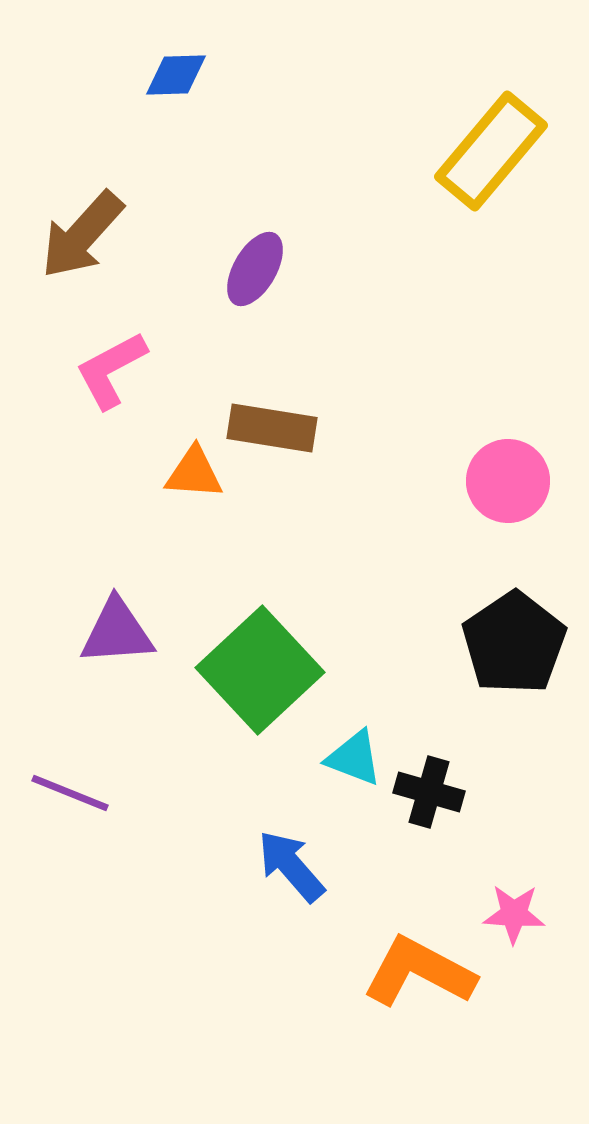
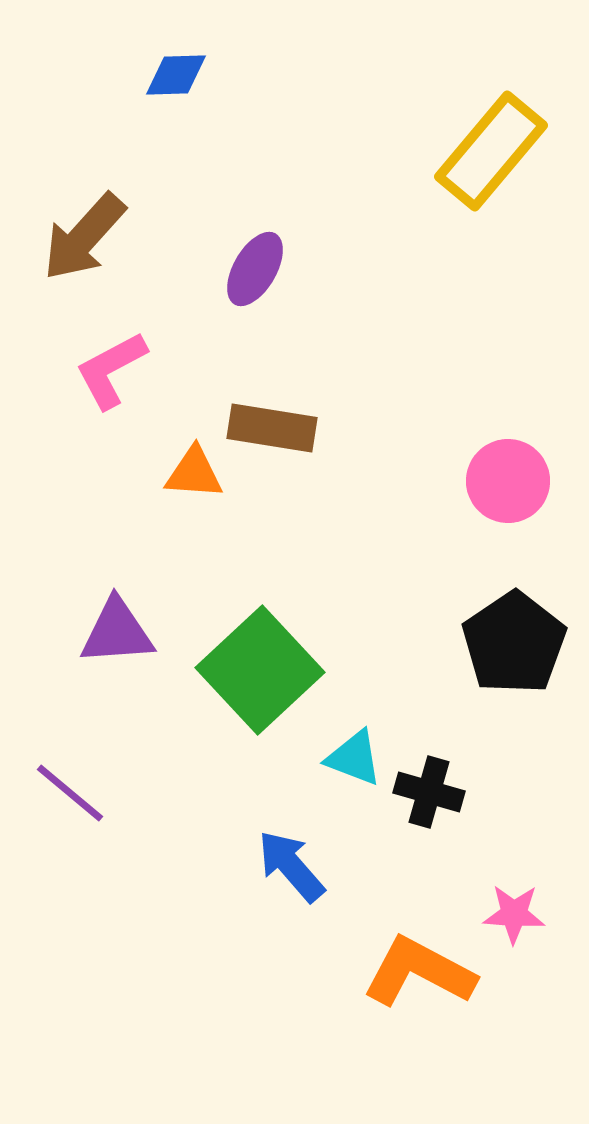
brown arrow: moved 2 px right, 2 px down
purple line: rotated 18 degrees clockwise
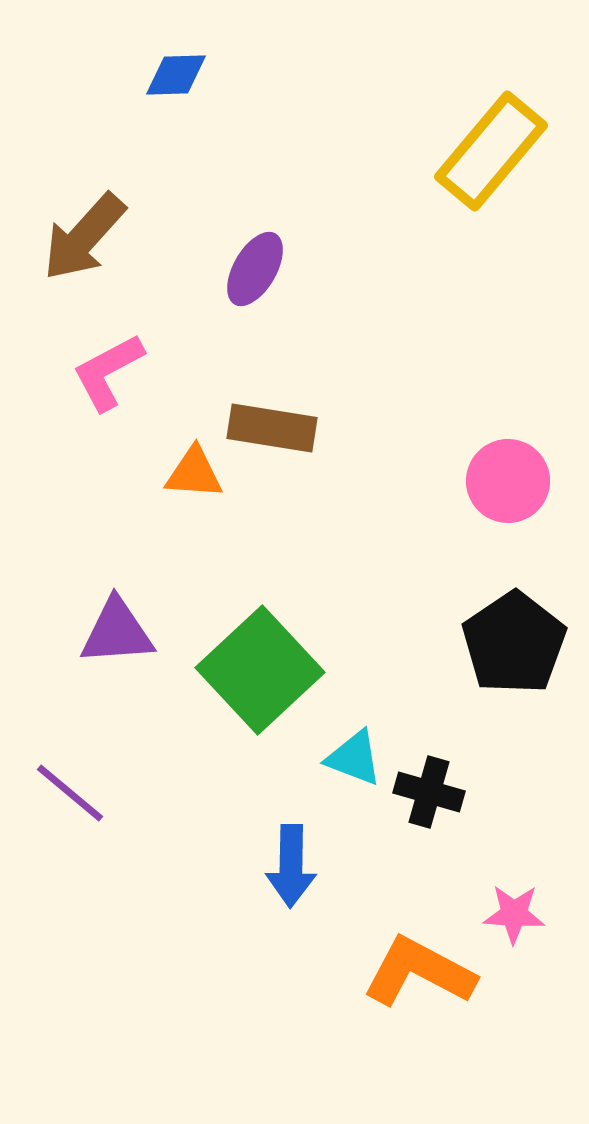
pink L-shape: moved 3 px left, 2 px down
blue arrow: rotated 138 degrees counterclockwise
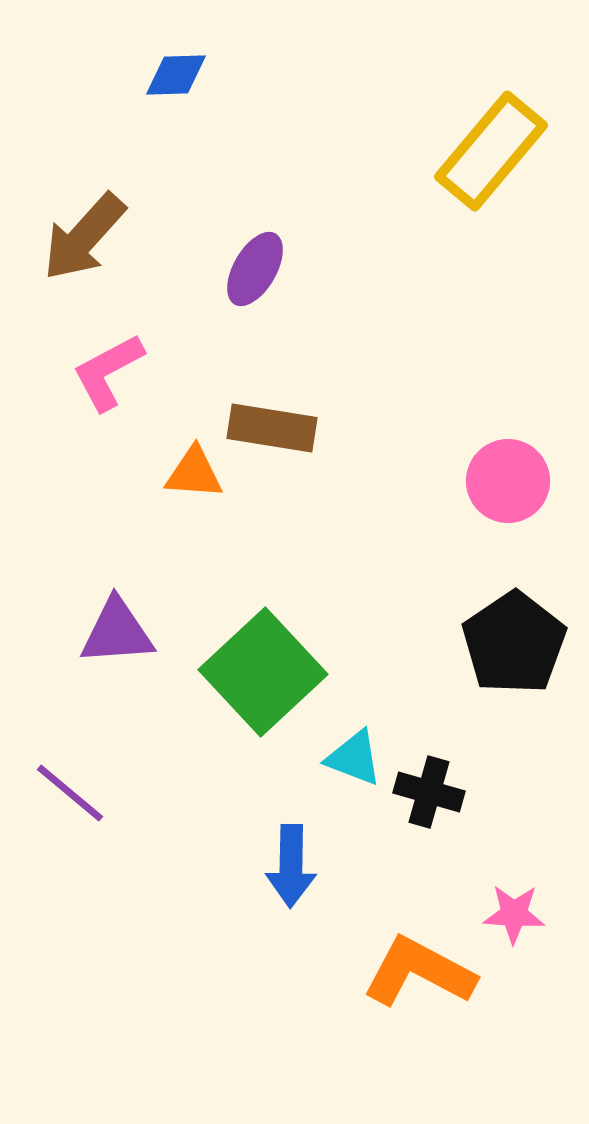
green square: moved 3 px right, 2 px down
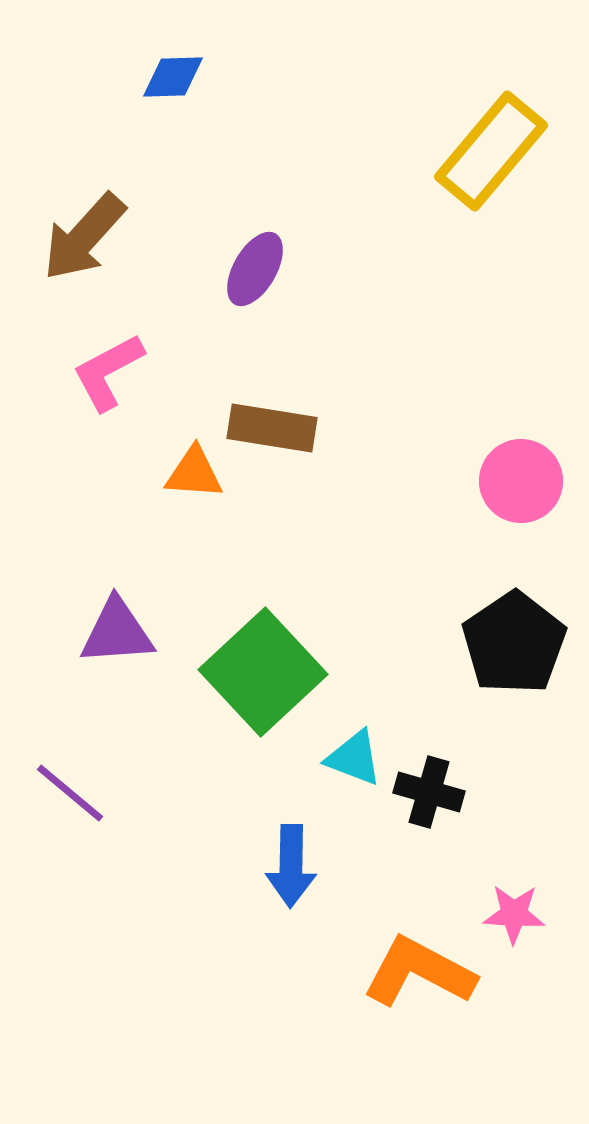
blue diamond: moved 3 px left, 2 px down
pink circle: moved 13 px right
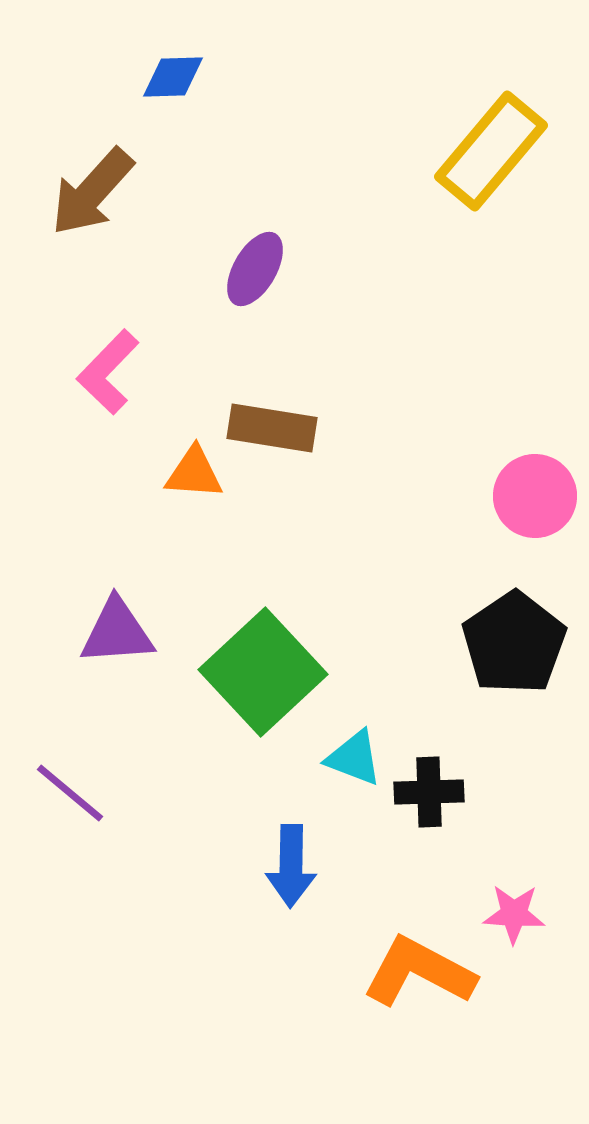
brown arrow: moved 8 px right, 45 px up
pink L-shape: rotated 18 degrees counterclockwise
pink circle: moved 14 px right, 15 px down
black cross: rotated 18 degrees counterclockwise
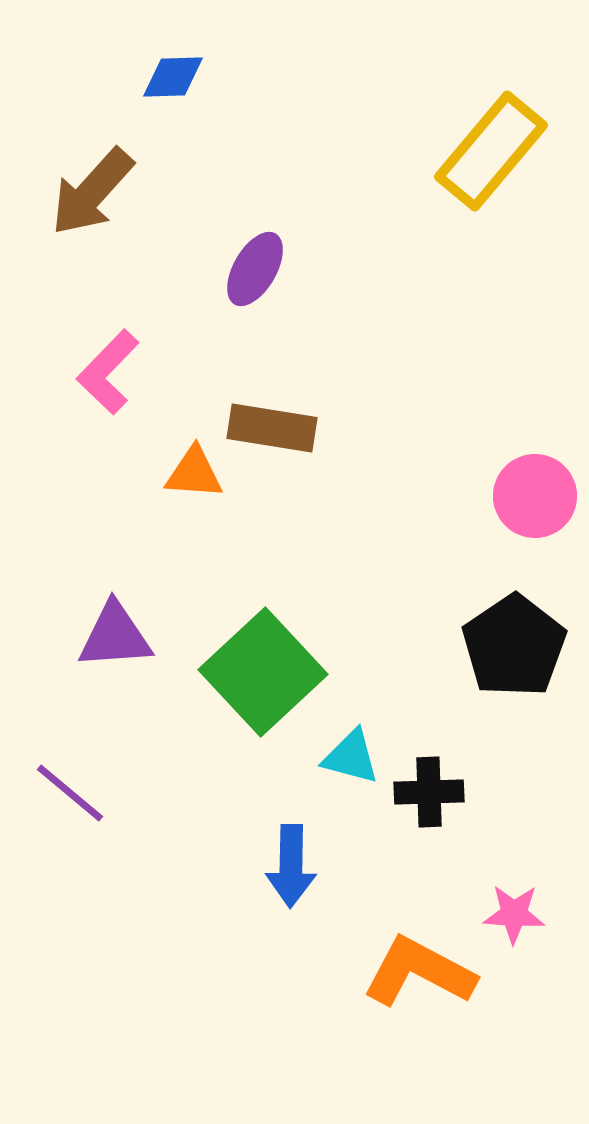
purple triangle: moved 2 px left, 4 px down
black pentagon: moved 3 px down
cyan triangle: moved 3 px left, 1 px up; rotated 6 degrees counterclockwise
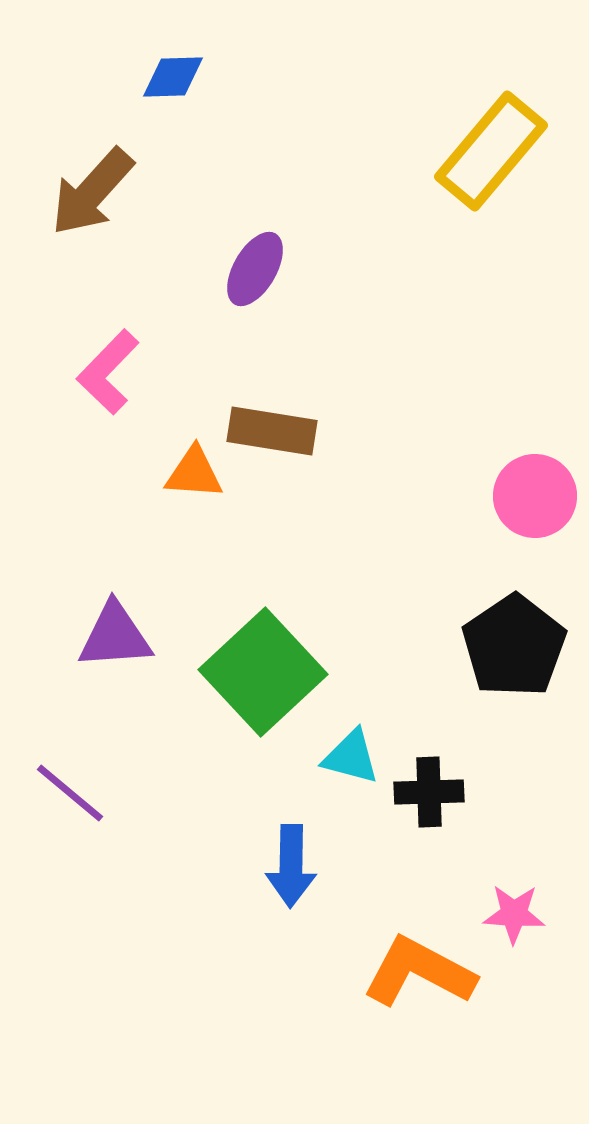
brown rectangle: moved 3 px down
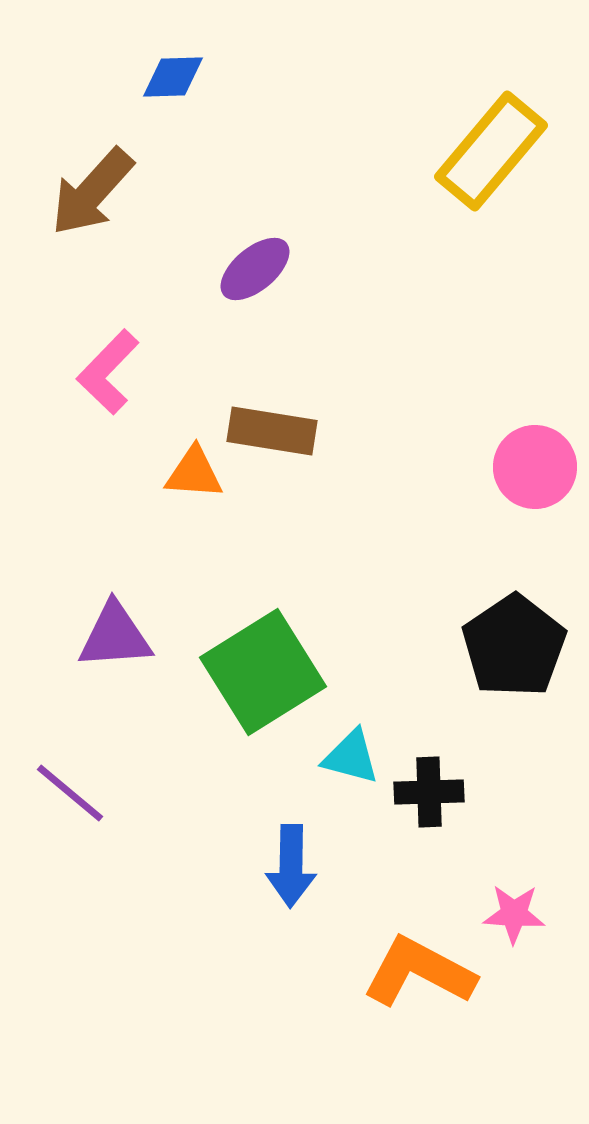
purple ellipse: rotated 20 degrees clockwise
pink circle: moved 29 px up
green square: rotated 11 degrees clockwise
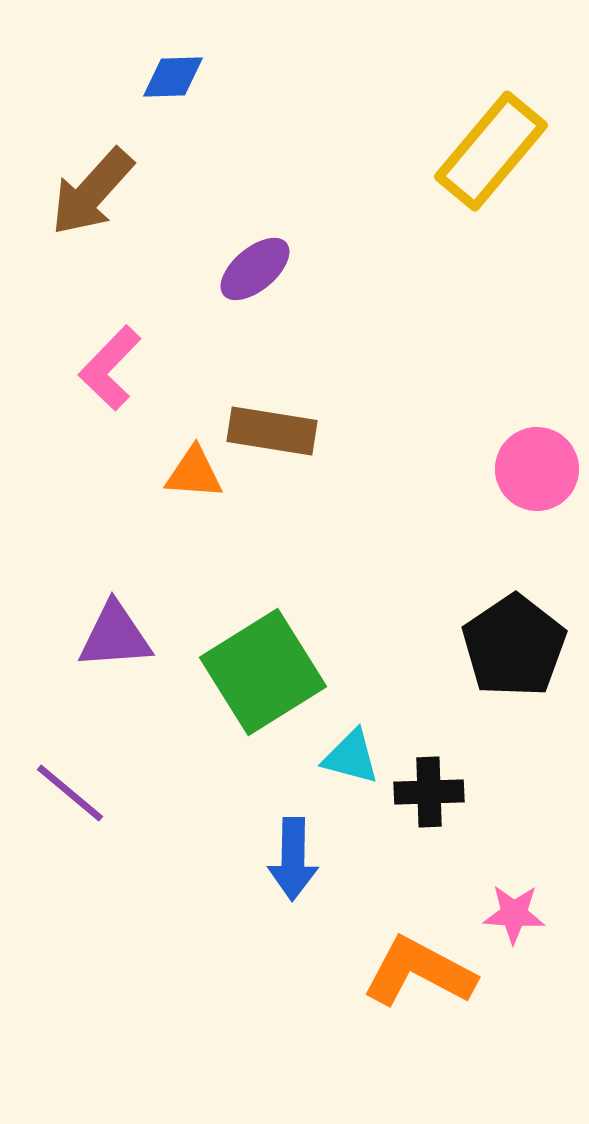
pink L-shape: moved 2 px right, 4 px up
pink circle: moved 2 px right, 2 px down
blue arrow: moved 2 px right, 7 px up
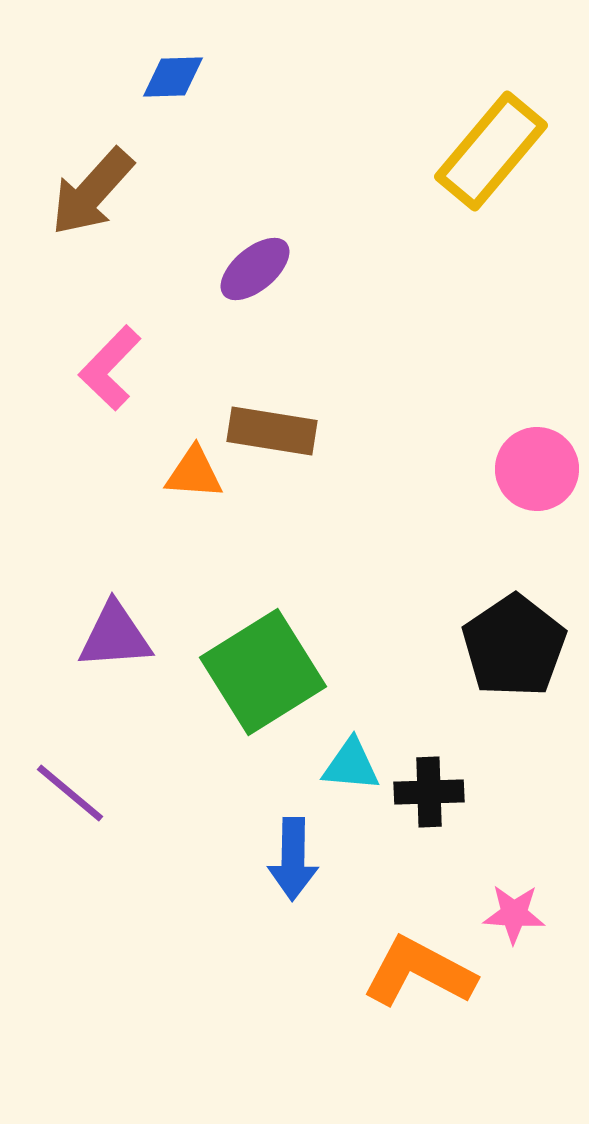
cyan triangle: moved 8 px down; rotated 10 degrees counterclockwise
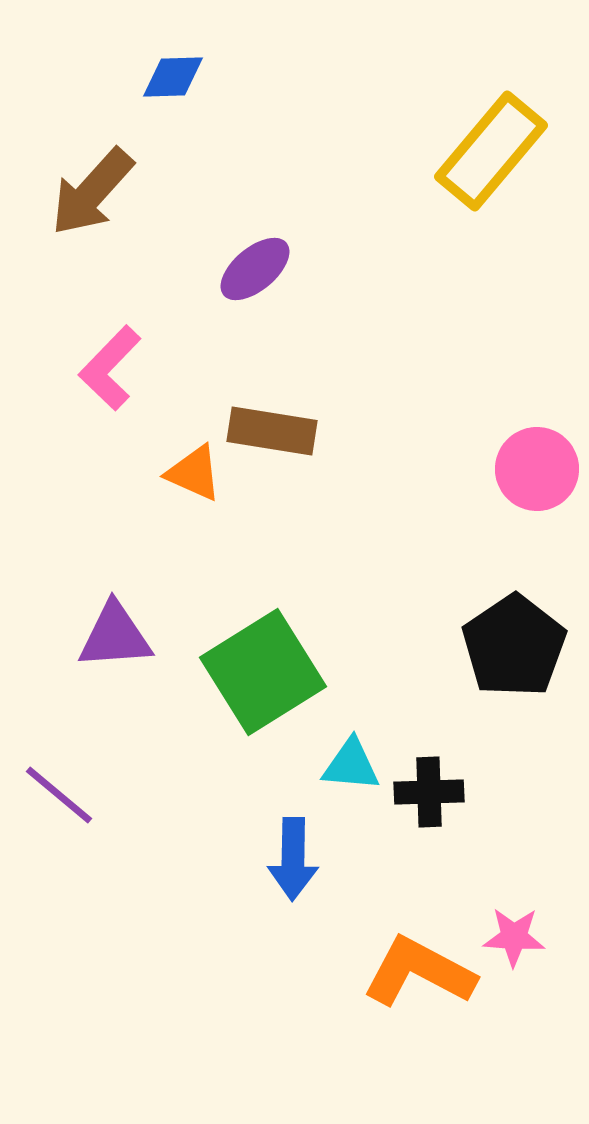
orange triangle: rotated 20 degrees clockwise
purple line: moved 11 px left, 2 px down
pink star: moved 23 px down
